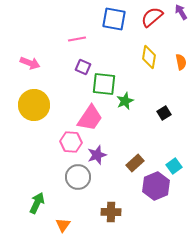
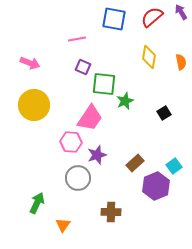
gray circle: moved 1 px down
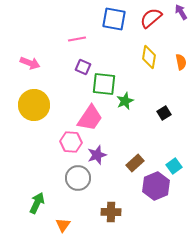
red semicircle: moved 1 px left, 1 px down
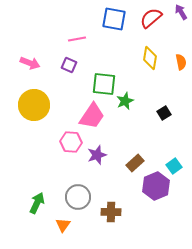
yellow diamond: moved 1 px right, 1 px down
purple square: moved 14 px left, 2 px up
pink trapezoid: moved 2 px right, 2 px up
gray circle: moved 19 px down
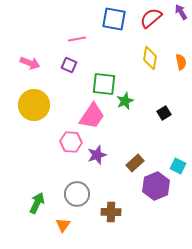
cyan square: moved 4 px right; rotated 28 degrees counterclockwise
gray circle: moved 1 px left, 3 px up
